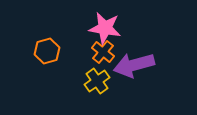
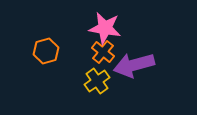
orange hexagon: moved 1 px left
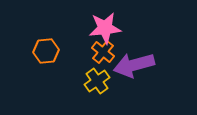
pink star: rotated 16 degrees counterclockwise
orange hexagon: rotated 10 degrees clockwise
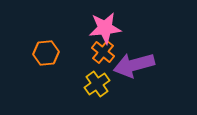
orange hexagon: moved 2 px down
yellow cross: moved 3 px down
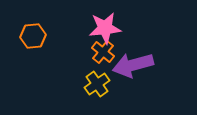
orange hexagon: moved 13 px left, 17 px up
purple arrow: moved 1 px left
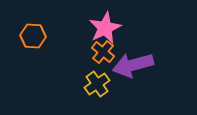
pink star: rotated 20 degrees counterclockwise
orange hexagon: rotated 10 degrees clockwise
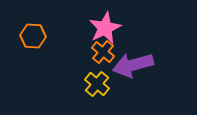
yellow cross: rotated 15 degrees counterclockwise
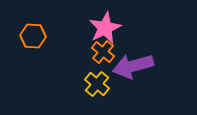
purple arrow: moved 1 px down
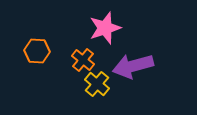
pink star: rotated 8 degrees clockwise
orange hexagon: moved 4 px right, 15 px down
orange cross: moved 20 px left, 8 px down
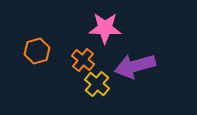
pink star: rotated 20 degrees clockwise
orange hexagon: rotated 20 degrees counterclockwise
purple arrow: moved 2 px right
